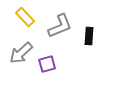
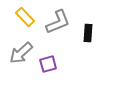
gray L-shape: moved 2 px left, 4 px up
black rectangle: moved 1 px left, 3 px up
purple square: moved 1 px right
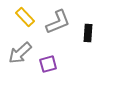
gray arrow: moved 1 px left
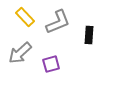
black rectangle: moved 1 px right, 2 px down
purple square: moved 3 px right
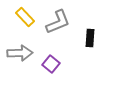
black rectangle: moved 1 px right, 3 px down
gray arrow: rotated 140 degrees counterclockwise
purple square: rotated 36 degrees counterclockwise
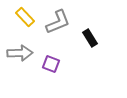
black rectangle: rotated 36 degrees counterclockwise
purple square: rotated 18 degrees counterclockwise
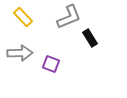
yellow rectangle: moved 2 px left
gray L-shape: moved 11 px right, 5 px up
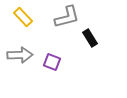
gray L-shape: moved 2 px left; rotated 8 degrees clockwise
gray arrow: moved 2 px down
purple square: moved 1 px right, 2 px up
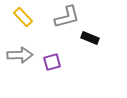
black rectangle: rotated 36 degrees counterclockwise
purple square: rotated 36 degrees counterclockwise
